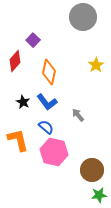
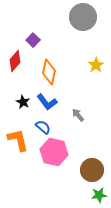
blue semicircle: moved 3 px left
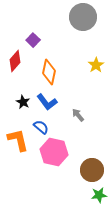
blue semicircle: moved 2 px left
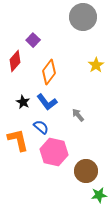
orange diamond: rotated 25 degrees clockwise
brown circle: moved 6 px left, 1 px down
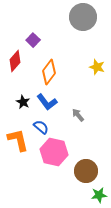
yellow star: moved 1 px right, 2 px down; rotated 21 degrees counterclockwise
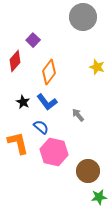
orange L-shape: moved 3 px down
brown circle: moved 2 px right
green star: moved 2 px down
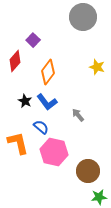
orange diamond: moved 1 px left
black star: moved 2 px right, 1 px up
